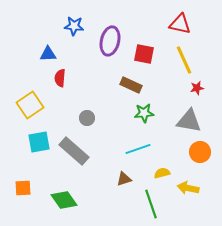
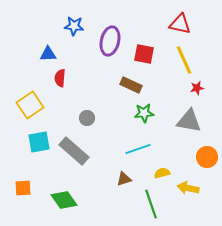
orange circle: moved 7 px right, 5 px down
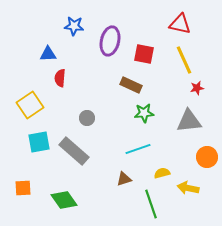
gray triangle: rotated 16 degrees counterclockwise
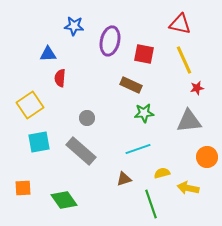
gray rectangle: moved 7 px right
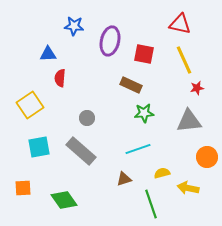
cyan square: moved 5 px down
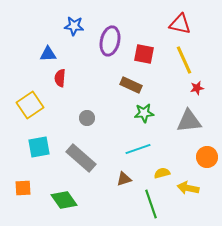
gray rectangle: moved 7 px down
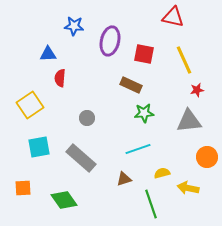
red triangle: moved 7 px left, 7 px up
red star: moved 2 px down
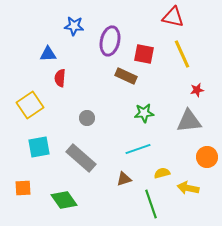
yellow line: moved 2 px left, 6 px up
brown rectangle: moved 5 px left, 9 px up
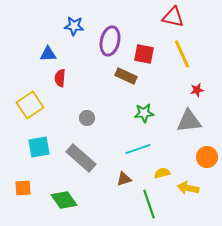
green line: moved 2 px left
